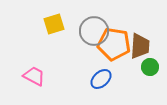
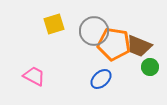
brown trapezoid: moved 1 px left; rotated 108 degrees clockwise
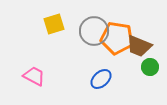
orange pentagon: moved 3 px right, 6 px up
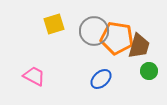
brown trapezoid: rotated 96 degrees counterclockwise
green circle: moved 1 px left, 4 px down
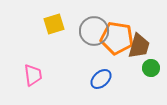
green circle: moved 2 px right, 3 px up
pink trapezoid: moved 1 px left, 1 px up; rotated 55 degrees clockwise
